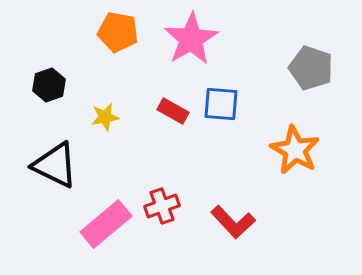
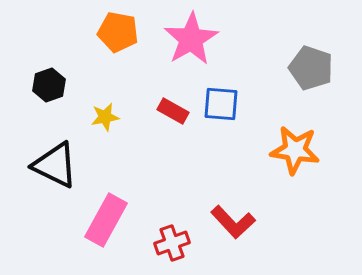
orange star: rotated 21 degrees counterclockwise
red cross: moved 10 px right, 37 px down
pink rectangle: moved 4 px up; rotated 21 degrees counterclockwise
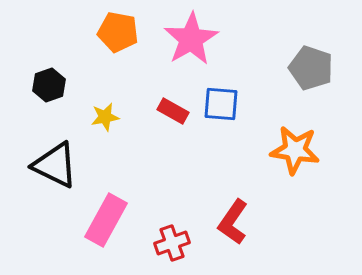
red L-shape: rotated 78 degrees clockwise
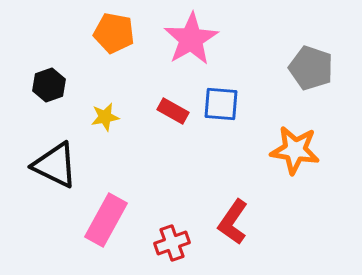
orange pentagon: moved 4 px left, 1 px down
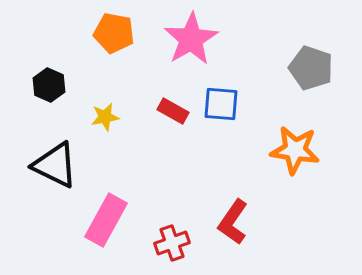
black hexagon: rotated 16 degrees counterclockwise
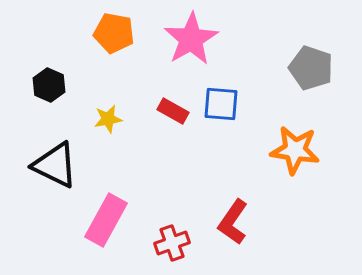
yellow star: moved 3 px right, 2 px down
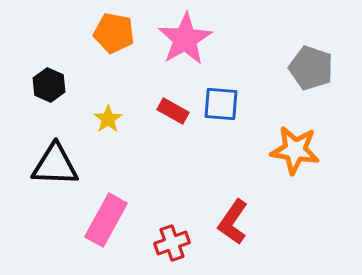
pink star: moved 6 px left
yellow star: rotated 24 degrees counterclockwise
black triangle: rotated 24 degrees counterclockwise
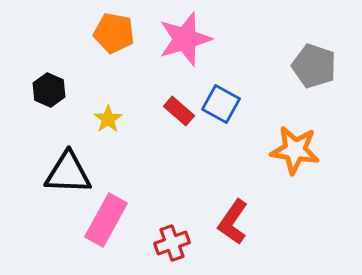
pink star: rotated 14 degrees clockwise
gray pentagon: moved 3 px right, 2 px up
black hexagon: moved 5 px down
blue square: rotated 24 degrees clockwise
red rectangle: moved 6 px right; rotated 12 degrees clockwise
black triangle: moved 13 px right, 8 px down
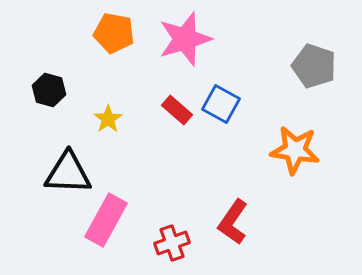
black hexagon: rotated 8 degrees counterclockwise
red rectangle: moved 2 px left, 1 px up
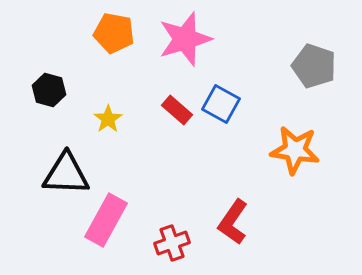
black triangle: moved 2 px left, 1 px down
